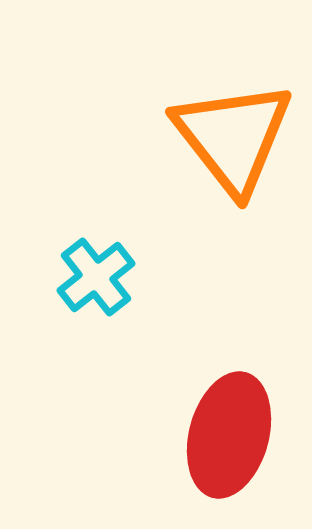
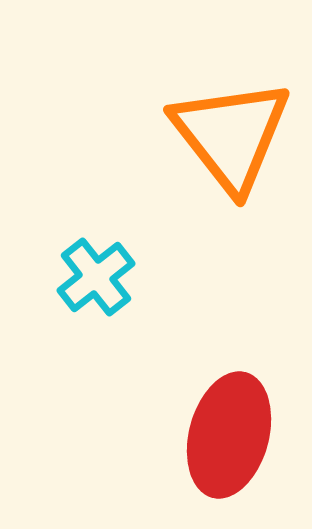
orange triangle: moved 2 px left, 2 px up
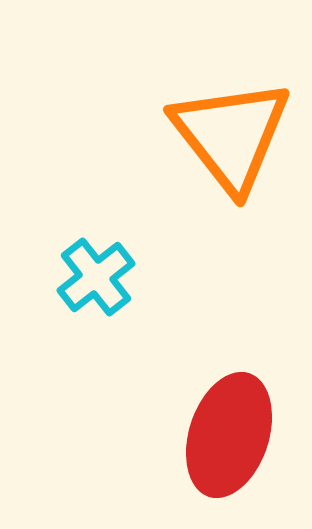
red ellipse: rotated 3 degrees clockwise
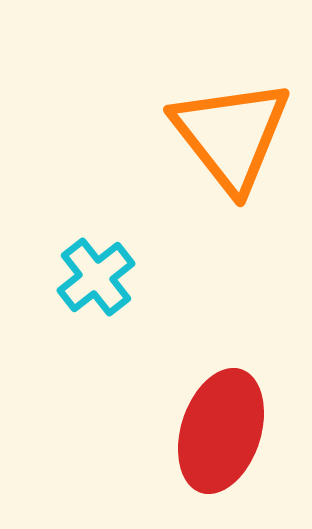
red ellipse: moved 8 px left, 4 px up
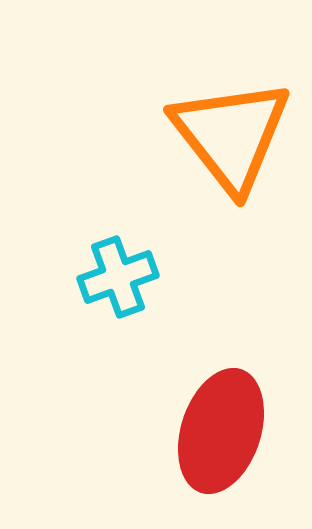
cyan cross: moved 22 px right; rotated 18 degrees clockwise
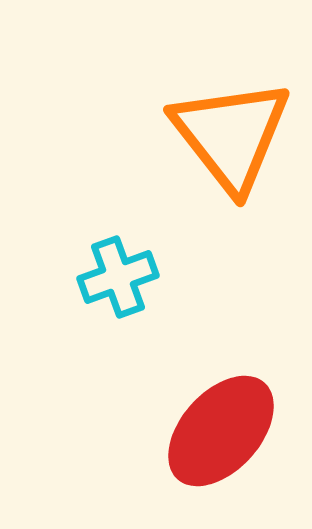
red ellipse: rotated 24 degrees clockwise
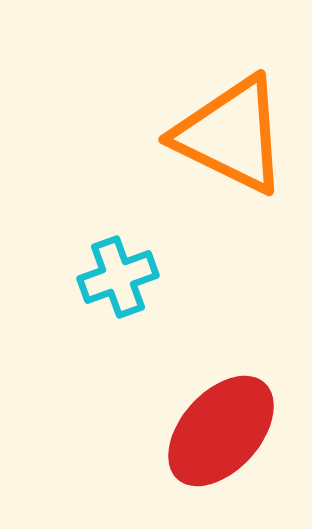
orange triangle: rotated 26 degrees counterclockwise
